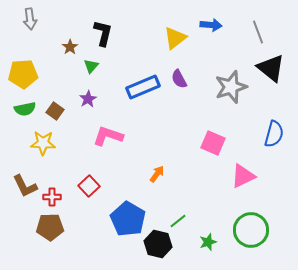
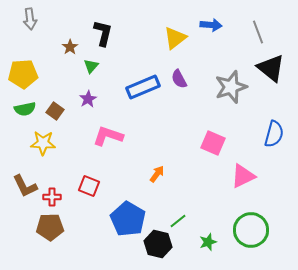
red square: rotated 25 degrees counterclockwise
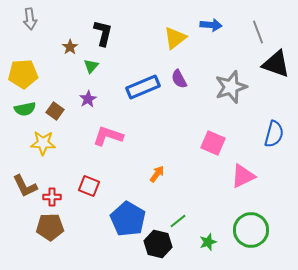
black triangle: moved 5 px right, 4 px up; rotated 20 degrees counterclockwise
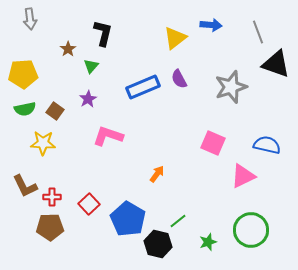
brown star: moved 2 px left, 2 px down
blue semicircle: moved 7 px left, 11 px down; rotated 92 degrees counterclockwise
red square: moved 18 px down; rotated 25 degrees clockwise
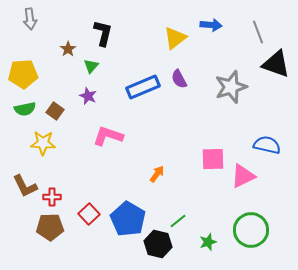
purple star: moved 3 px up; rotated 18 degrees counterclockwise
pink square: moved 16 px down; rotated 25 degrees counterclockwise
red square: moved 10 px down
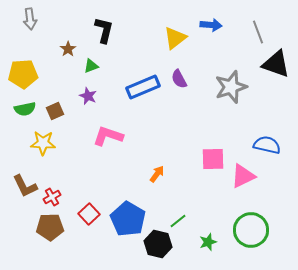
black L-shape: moved 1 px right, 3 px up
green triangle: rotated 28 degrees clockwise
brown square: rotated 30 degrees clockwise
red cross: rotated 30 degrees counterclockwise
